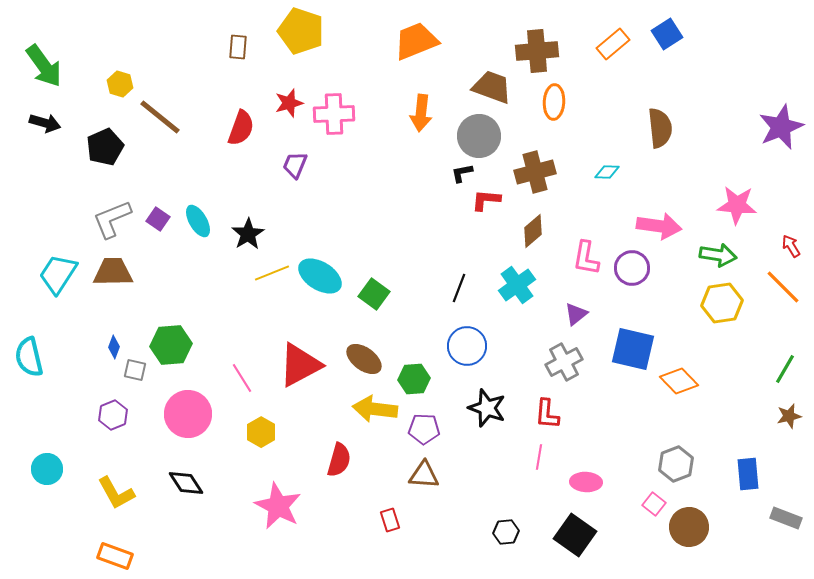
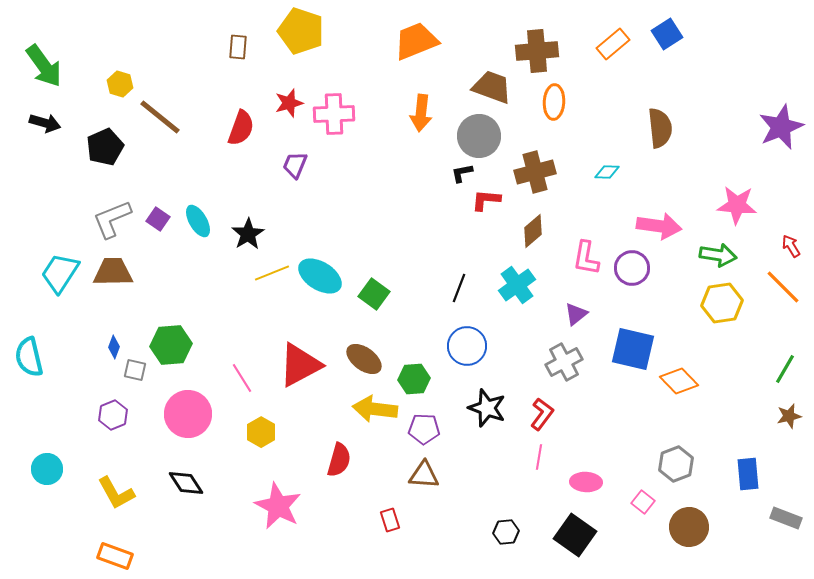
cyan trapezoid at (58, 274): moved 2 px right, 1 px up
red L-shape at (547, 414): moved 5 px left; rotated 148 degrees counterclockwise
pink square at (654, 504): moved 11 px left, 2 px up
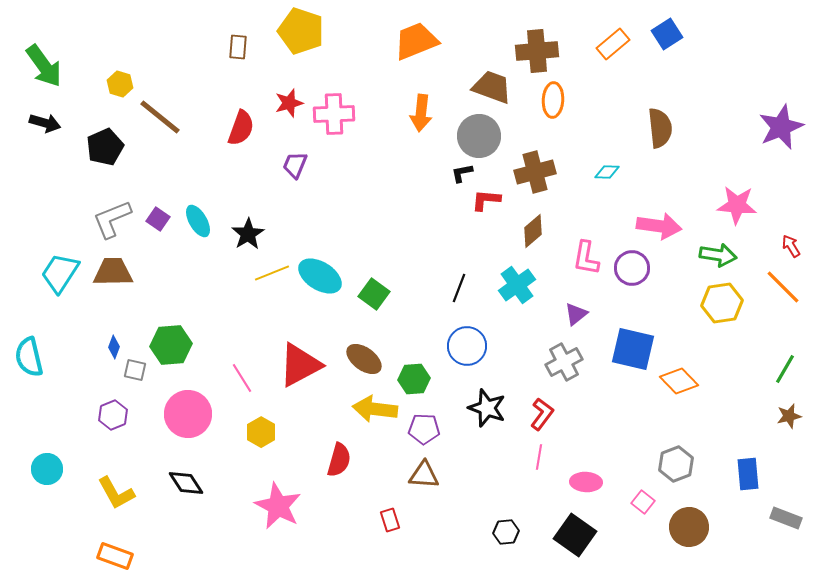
orange ellipse at (554, 102): moved 1 px left, 2 px up
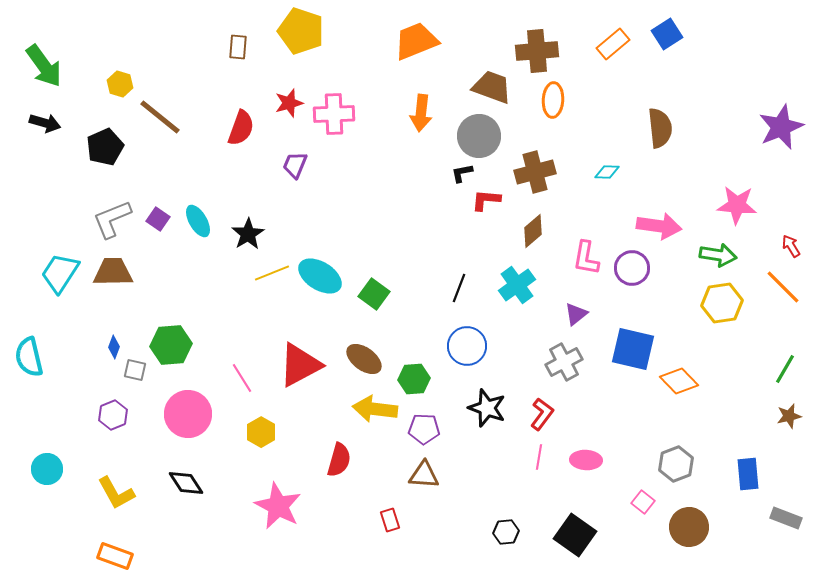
pink ellipse at (586, 482): moved 22 px up
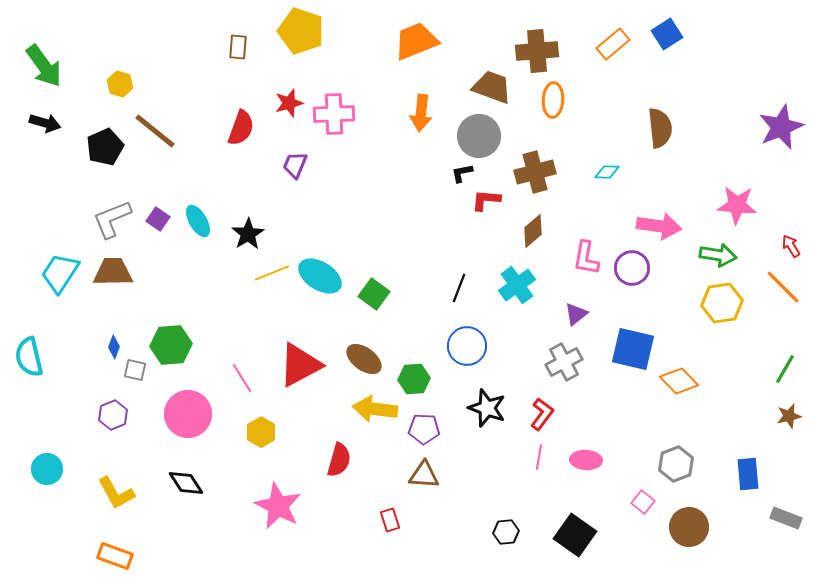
brown line at (160, 117): moved 5 px left, 14 px down
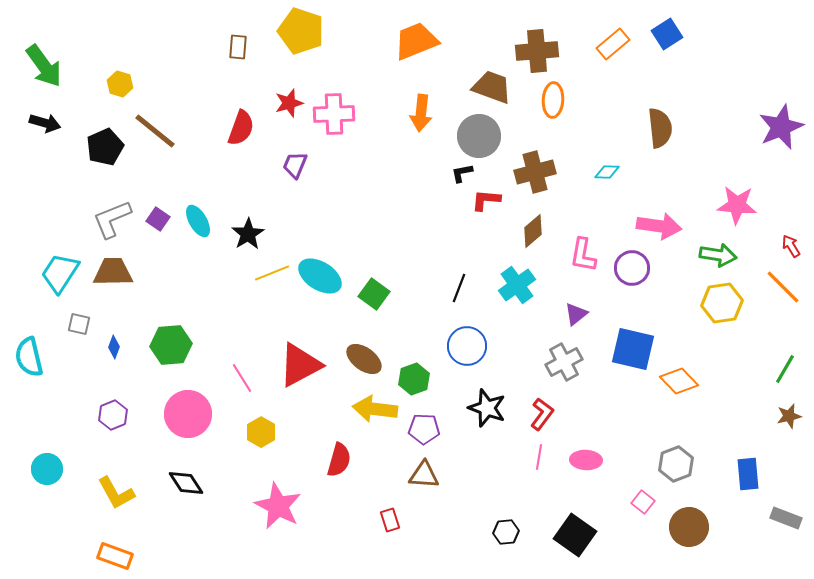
pink L-shape at (586, 258): moved 3 px left, 3 px up
gray square at (135, 370): moved 56 px left, 46 px up
green hexagon at (414, 379): rotated 16 degrees counterclockwise
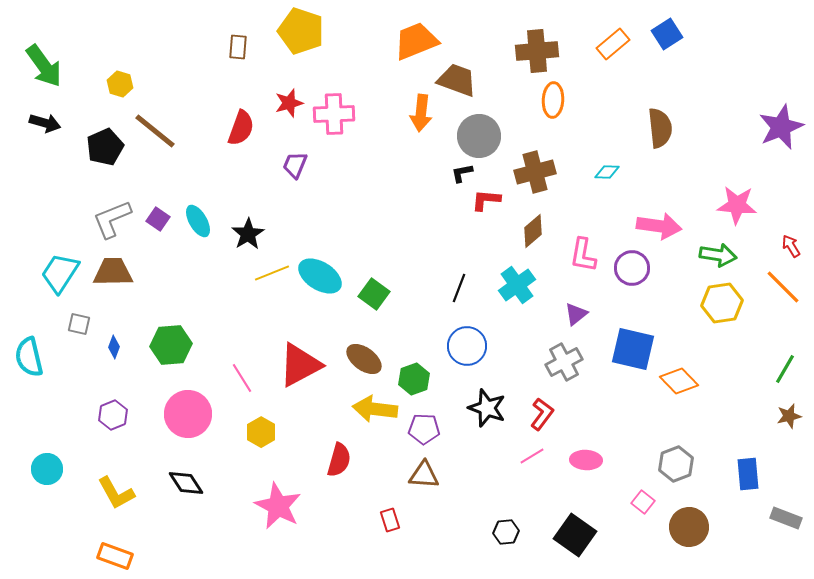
brown trapezoid at (492, 87): moved 35 px left, 7 px up
pink line at (539, 457): moved 7 px left, 1 px up; rotated 50 degrees clockwise
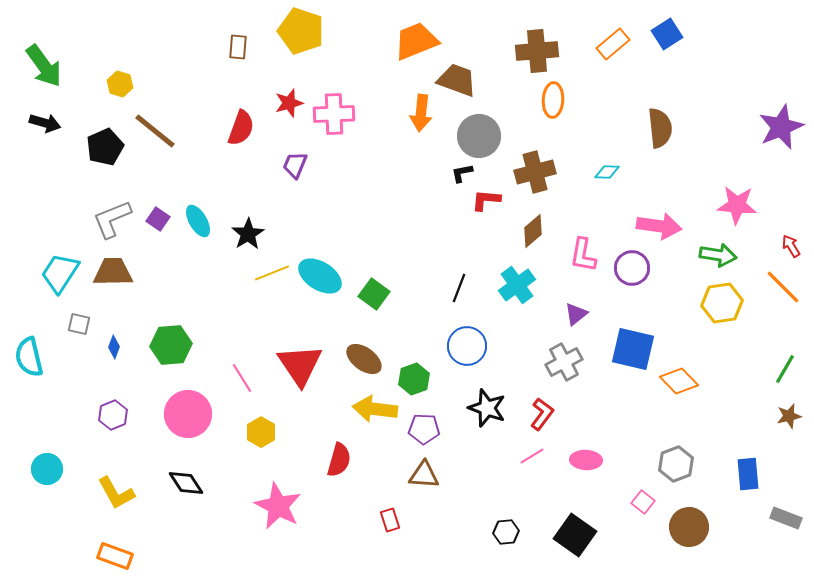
red triangle at (300, 365): rotated 36 degrees counterclockwise
